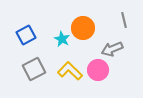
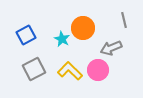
gray arrow: moved 1 px left, 1 px up
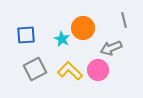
blue square: rotated 24 degrees clockwise
gray square: moved 1 px right
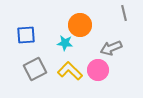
gray line: moved 7 px up
orange circle: moved 3 px left, 3 px up
cyan star: moved 3 px right, 4 px down; rotated 21 degrees counterclockwise
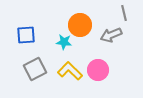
cyan star: moved 1 px left, 1 px up
gray arrow: moved 13 px up
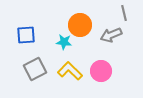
pink circle: moved 3 px right, 1 px down
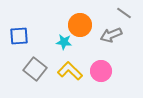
gray line: rotated 42 degrees counterclockwise
blue square: moved 7 px left, 1 px down
gray square: rotated 25 degrees counterclockwise
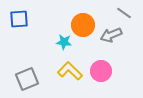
orange circle: moved 3 px right
blue square: moved 17 px up
gray square: moved 8 px left, 10 px down; rotated 30 degrees clockwise
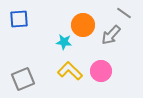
gray arrow: rotated 25 degrees counterclockwise
gray square: moved 4 px left
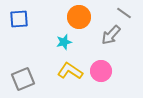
orange circle: moved 4 px left, 8 px up
cyan star: rotated 21 degrees counterclockwise
yellow L-shape: rotated 10 degrees counterclockwise
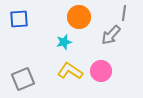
gray line: rotated 63 degrees clockwise
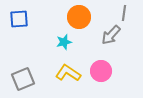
yellow L-shape: moved 2 px left, 2 px down
